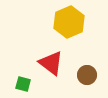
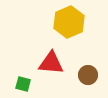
red triangle: rotated 32 degrees counterclockwise
brown circle: moved 1 px right
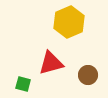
red triangle: rotated 20 degrees counterclockwise
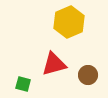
red triangle: moved 3 px right, 1 px down
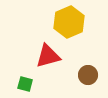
red triangle: moved 6 px left, 8 px up
green square: moved 2 px right
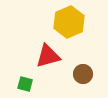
brown circle: moved 5 px left, 1 px up
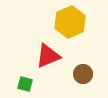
yellow hexagon: moved 1 px right
red triangle: rotated 8 degrees counterclockwise
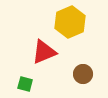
red triangle: moved 4 px left, 4 px up
